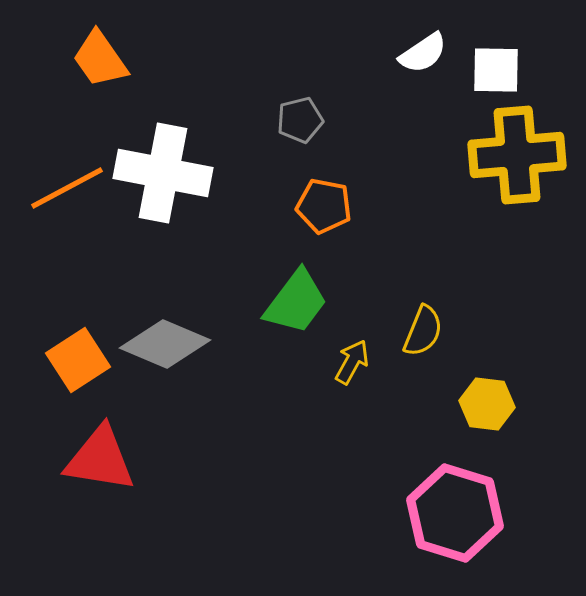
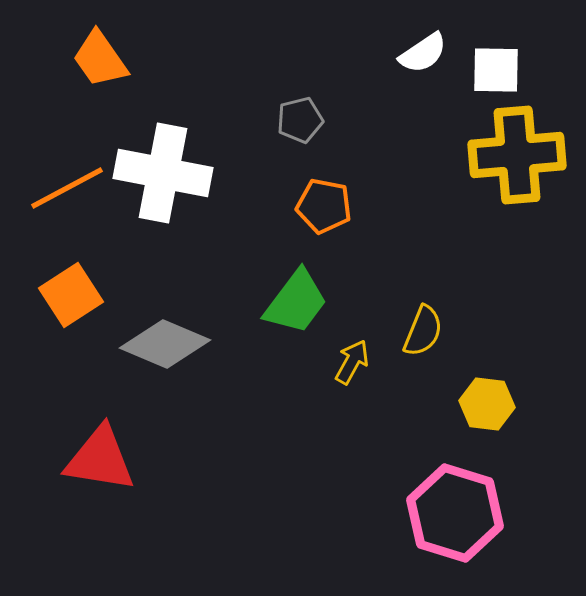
orange square: moved 7 px left, 65 px up
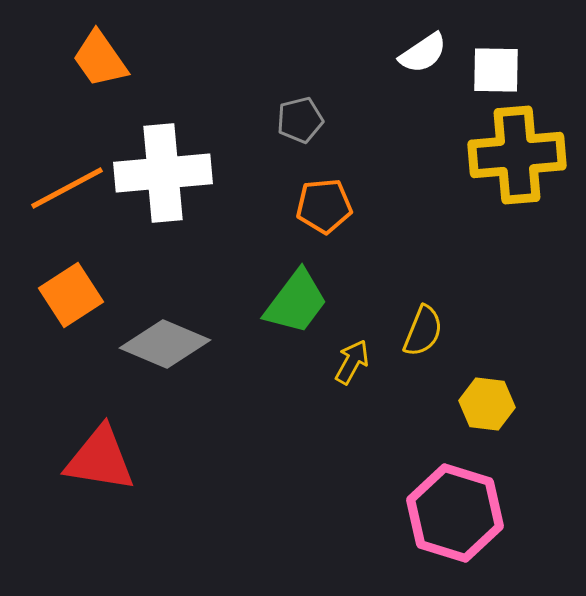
white cross: rotated 16 degrees counterclockwise
orange pentagon: rotated 16 degrees counterclockwise
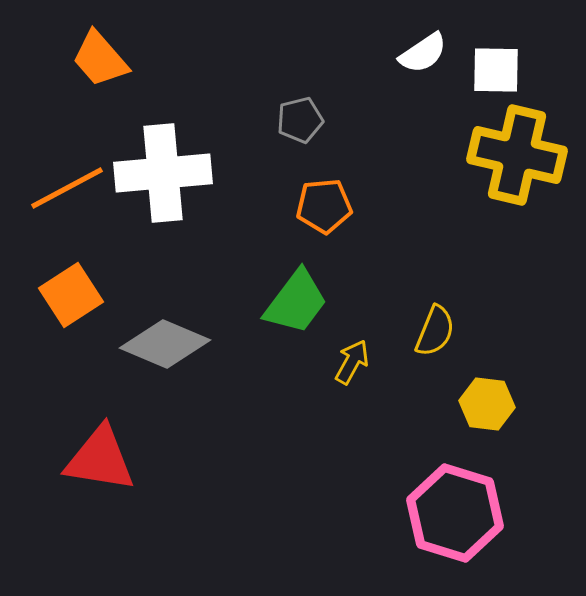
orange trapezoid: rotated 6 degrees counterclockwise
yellow cross: rotated 18 degrees clockwise
yellow semicircle: moved 12 px right
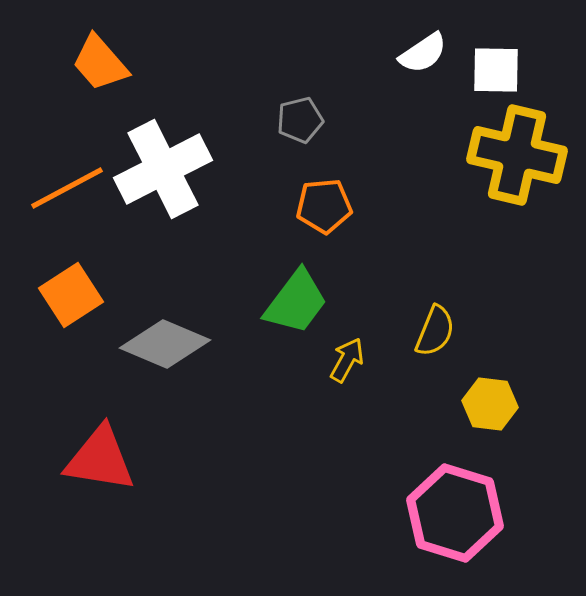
orange trapezoid: moved 4 px down
white cross: moved 4 px up; rotated 22 degrees counterclockwise
yellow arrow: moved 5 px left, 2 px up
yellow hexagon: moved 3 px right
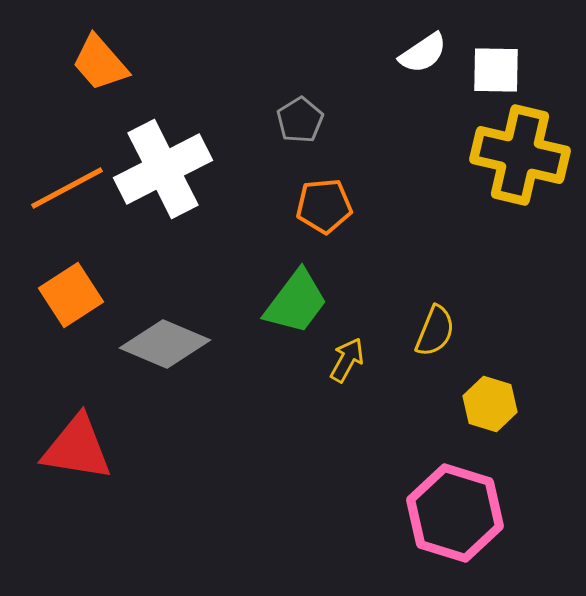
gray pentagon: rotated 18 degrees counterclockwise
yellow cross: moved 3 px right
yellow hexagon: rotated 10 degrees clockwise
red triangle: moved 23 px left, 11 px up
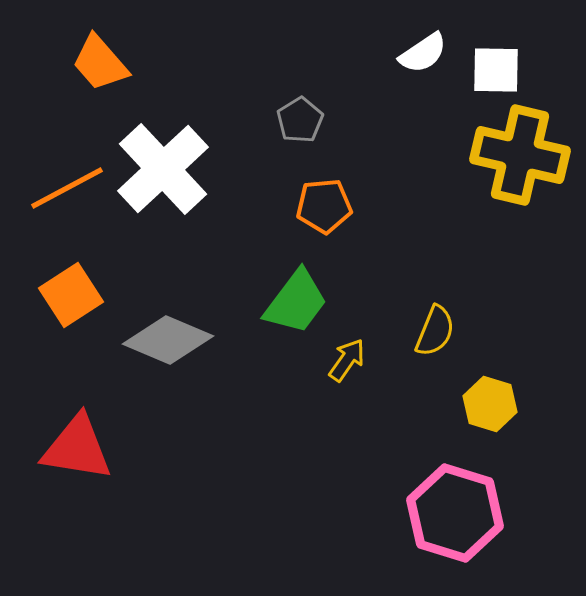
white cross: rotated 16 degrees counterclockwise
gray diamond: moved 3 px right, 4 px up
yellow arrow: rotated 6 degrees clockwise
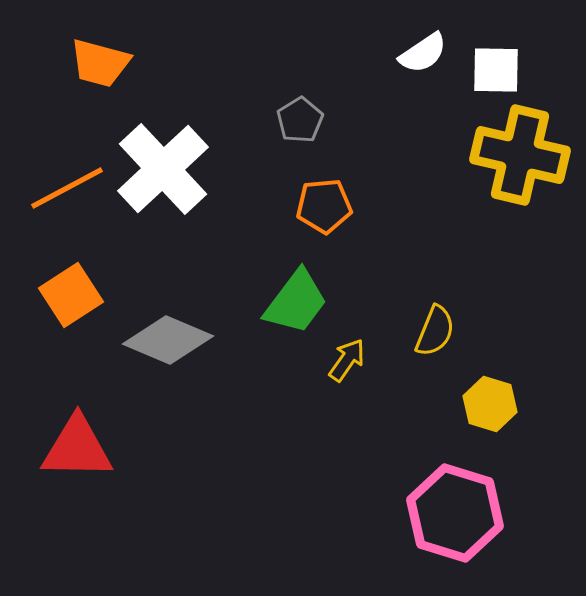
orange trapezoid: rotated 34 degrees counterclockwise
red triangle: rotated 8 degrees counterclockwise
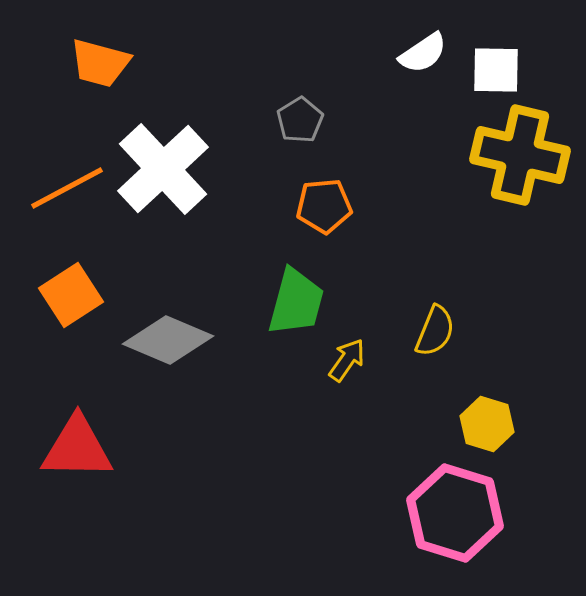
green trapezoid: rotated 22 degrees counterclockwise
yellow hexagon: moved 3 px left, 20 px down
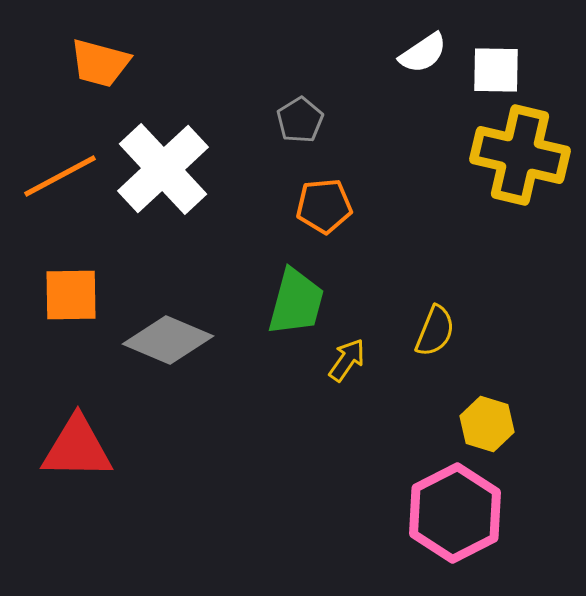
orange line: moved 7 px left, 12 px up
orange square: rotated 32 degrees clockwise
pink hexagon: rotated 16 degrees clockwise
